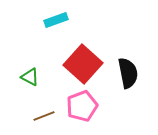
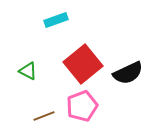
red square: rotated 9 degrees clockwise
black semicircle: rotated 76 degrees clockwise
green triangle: moved 2 px left, 6 px up
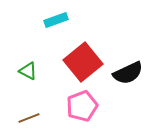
red square: moved 2 px up
brown line: moved 15 px left, 2 px down
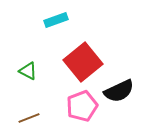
black semicircle: moved 9 px left, 18 px down
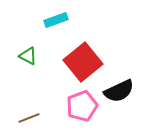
green triangle: moved 15 px up
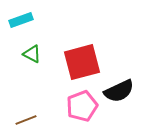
cyan rectangle: moved 35 px left
green triangle: moved 4 px right, 2 px up
red square: moved 1 px left; rotated 24 degrees clockwise
brown line: moved 3 px left, 2 px down
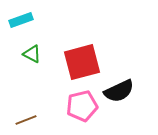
pink pentagon: rotated 8 degrees clockwise
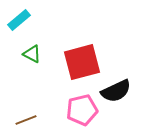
cyan rectangle: moved 2 px left; rotated 20 degrees counterclockwise
black semicircle: moved 3 px left
pink pentagon: moved 4 px down
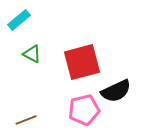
pink pentagon: moved 2 px right
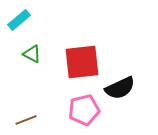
red square: rotated 9 degrees clockwise
black semicircle: moved 4 px right, 3 px up
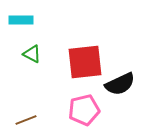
cyan rectangle: moved 2 px right; rotated 40 degrees clockwise
red square: moved 3 px right
black semicircle: moved 4 px up
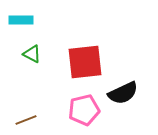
black semicircle: moved 3 px right, 9 px down
